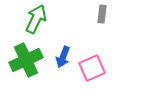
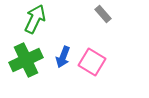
gray rectangle: moved 1 px right; rotated 48 degrees counterclockwise
green arrow: moved 1 px left
pink square: moved 6 px up; rotated 36 degrees counterclockwise
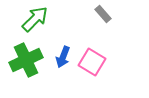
green arrow: rotated 20 degrees clockwise
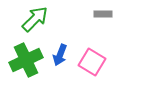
gray rectangle: rotated 48 degrees counterclockwise
blue arrow: moved 3 px left, 2 px up
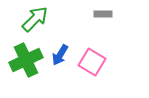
blue arrow: rotated 10 degrees clockwise
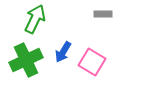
green arrow: rotated 20 degrees counterclockwise
blue arrow: moved 3 px right, 3 px up
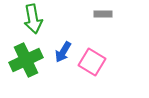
green arrow: moved 2 px left; rotated 144 degrees clockwise
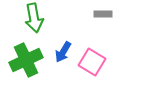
green arrow: moved 1 px right, 1 px up
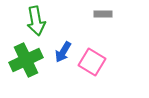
green arrow: moved 2 px right, 3 px down
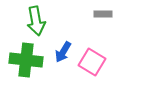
green cross: rotated 32 degrees clockwise
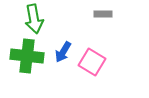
green arrow: moved 2 px left, 2 px up
green cross: moved 1 px right, 4 px up
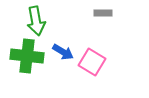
gray rectangle: moved 1 px up
green arrow: moved 2 px right, 2 px down
blue arrow: rotated 90 degrees counterclockwise
